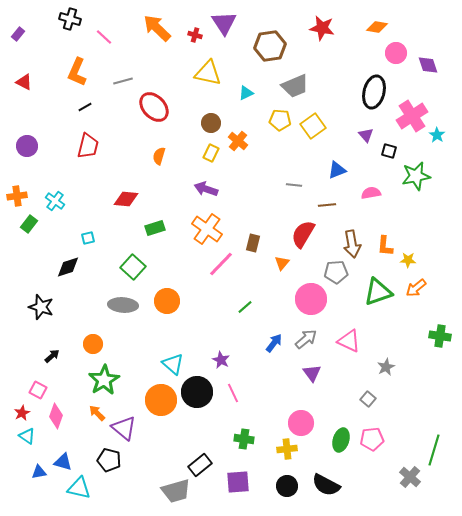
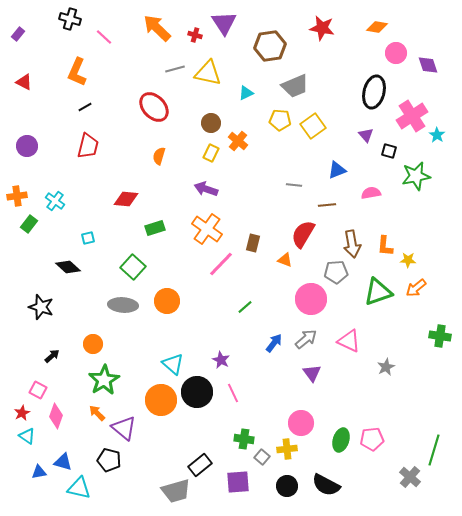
gray line at (123, 81): moved 52 px right, 12 px up
orange triangle at (282, 263): moved 3 px right, 3 px up; rotated 49 degrees counterclockwise
black diamond at (68, 267): rotated 60 degrees clockwise
gray square at (368, 399): moved 106 px left, 58 px down
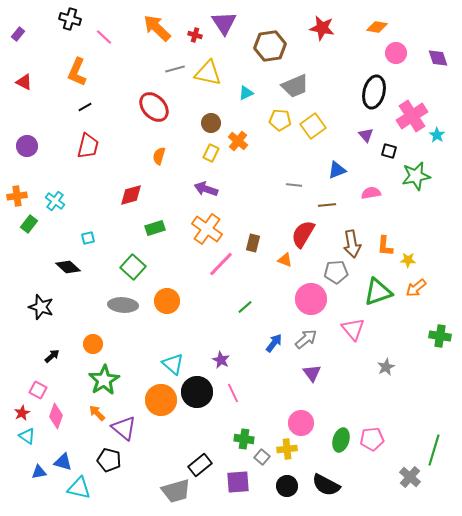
purple diamond at (428, 65): moved 10 px right, 7 px up
red diamond at (126, 199): moved 5 px right, 4 px up; rotated 20 degrees counterclockwise
pink triangle at (349, 341): moved 4 px right, 12 px up; rotated 25 degrees clockwise
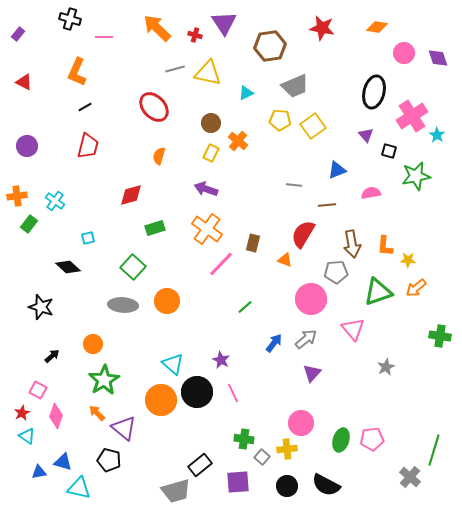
pink line at (104, 37): rotated 42 degrees counterclockwise
pink circle at (396, 53): moved 8 px right
purple triangle at (312, 373): rotated 18 degrees clockwise
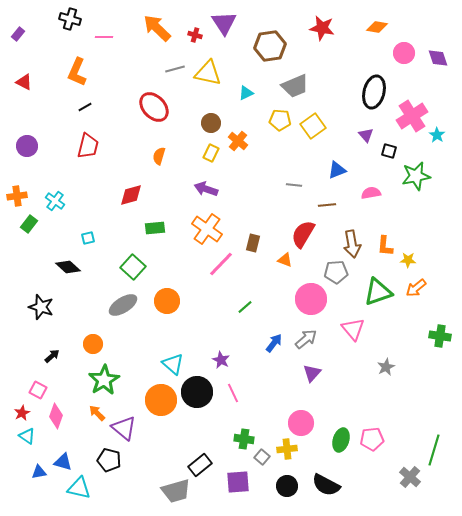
green rectangle at (155, 228): rotated 12 degrees clockwise
gray ellipse at (123, 305): rotated 36 degrees counterclockwise
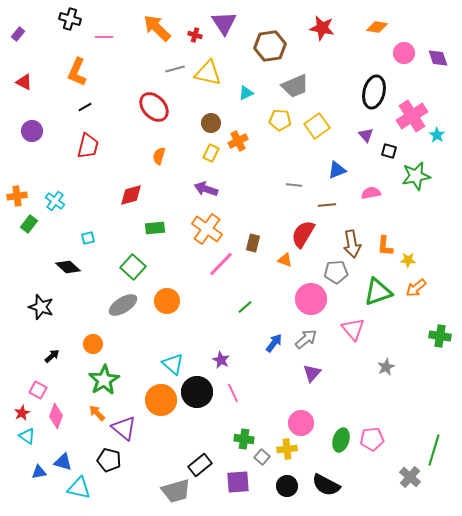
yellow square at (313, 126): moved 4 px right
orange cross at (238, 141): rotated 24 degrees clockwise
purple circle at (27, 146): moved 5 px right, 15 px up
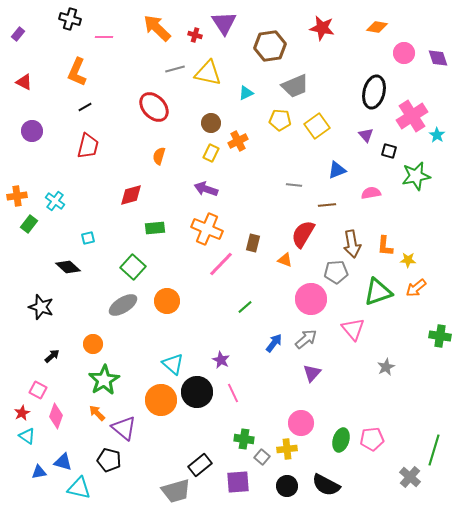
orange cross at (207, 229): rotated 12 degrees counterclockwise
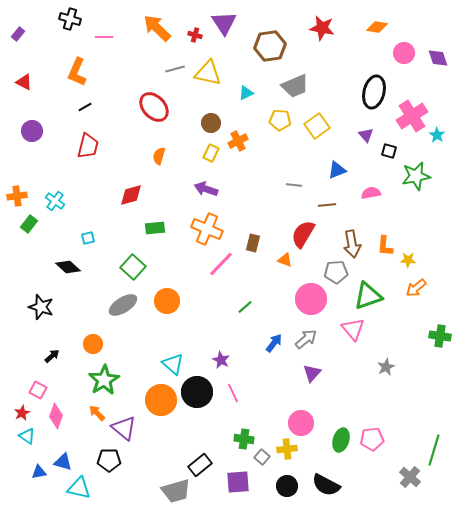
green triangle at (378, 292): moved 10 px left, 4 px down
black pentagon at (109, 460): rotated 15 degrees counterclockwise
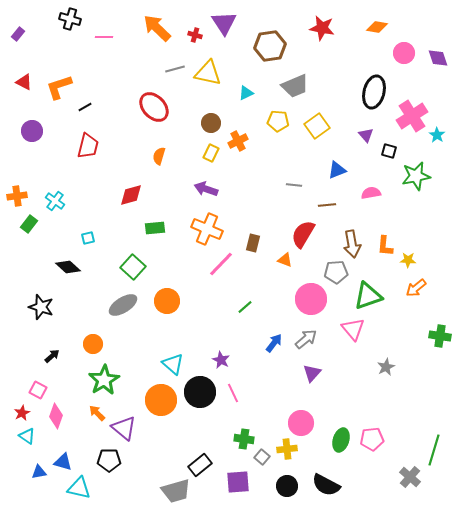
orange L-shape at (77, 72): moved 18 px left, 15 px down; rotated 48 degrees clockwise
yellow pentagon at (280, 120): moved 2 px left, 1 px down
black circle at (197, 392): moved 3 px right
